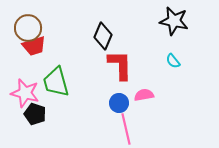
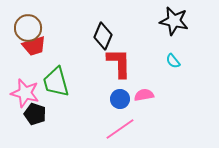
red L-shape: moved 1 px left, 2 px up
blue circle: moved 1 px right, 4 px up
pink line: moved 6 px left; rotated 68 degrees clockwise
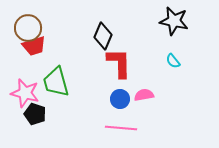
pink line: moved 1 px right, 1 px up; rotated 40 degrees clockwise
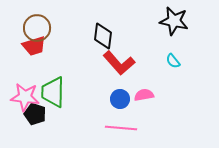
brown circle: moved 9 px right
black diamond: rotated 16 degrees counterclockwise
red L-shape: rotated 140 degrees clockwise
green trapezoid: moved 3 px left, 10 px down; rotated 16 degrees clockwise
pink star: moved 4 px down; rotated 8 degrees counterclockwise
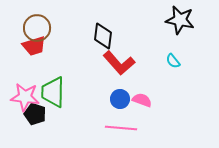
black star: moved 6 px right, 1 px up
pink semicircle: moved 2 px left, 5 px down; rotated 30 degrees clockwise
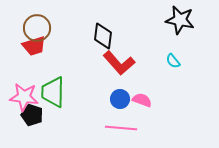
pink star: moved 1 px left
black pentagon: moved 3 px left, 1 px down
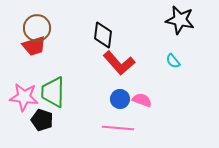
black diamond: moved 1 px up
black pentagon: moved 10 px right, 5 px down
pink line: moved 3 px left
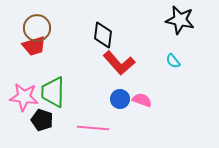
pink line: moved 25 px left
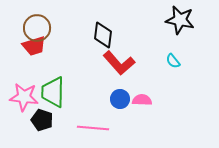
pink semicircle: rotated 18 degrees counterclockwise
